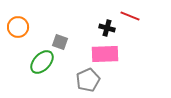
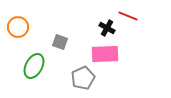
red line: moved 2 px left
black cross: rotated 14 degrees clockwise
green ellipse: moved 8 px left, 4 px down; rotated 15 degrees counterclockwise
gray pentagon: moved 5 px left, 2 px up
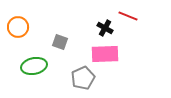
black cross: moved 2 px left
green ellipse: rotated 50 degrees clockwise
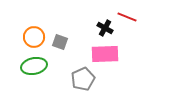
red line: moved 1 px left, 1 px down
orange circle: moved 16 px right, 10 px down
gray pentagon: moved 1 px down
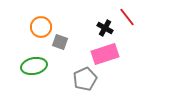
red line: rotated 30 degrees clockwise
orange circle: moved 7 px right, 10 px up
pink rectangle: rotated 16 degrees counterclockwise
gray pentagon: moved 2 px right
